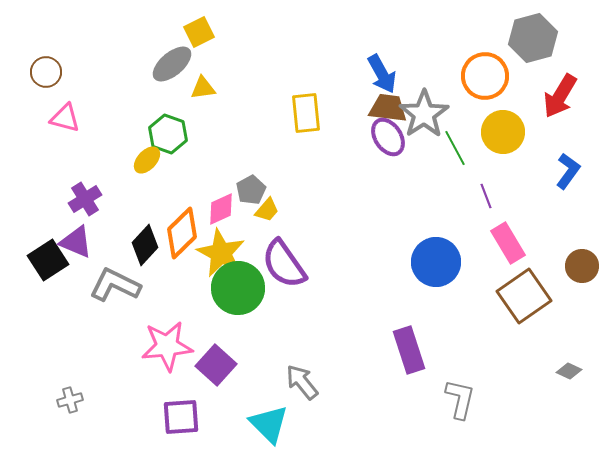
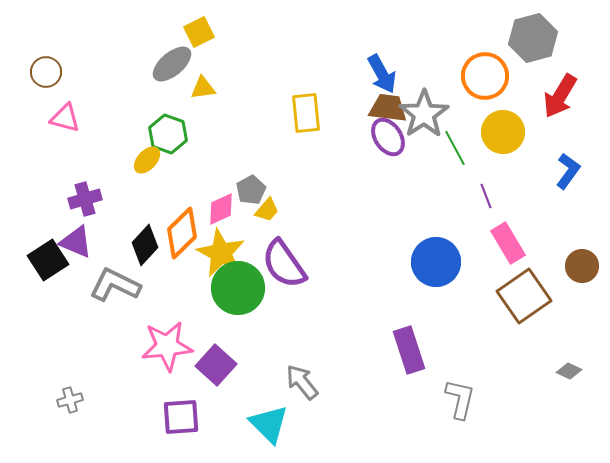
purple cross at (85, 199): rotated 16 degrees clockwise
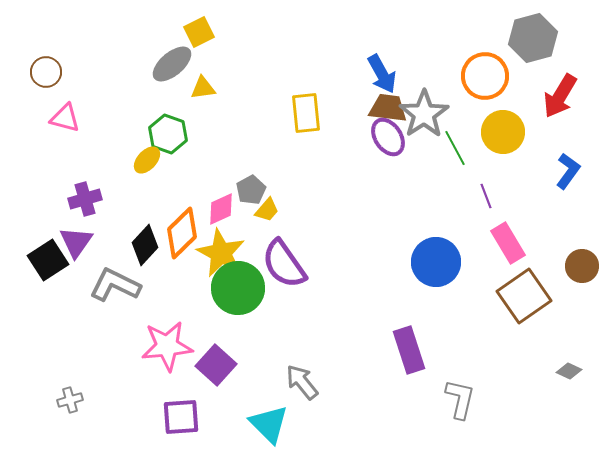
purple triangle at (76, 242): rotated 42 degrees clockwise
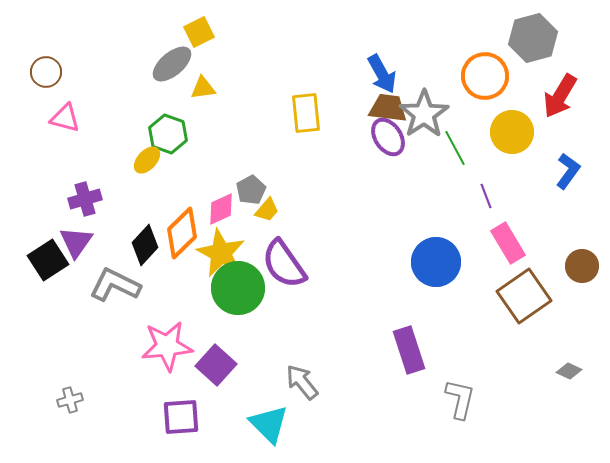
yellow circle at (503, 132): moved 9 px right
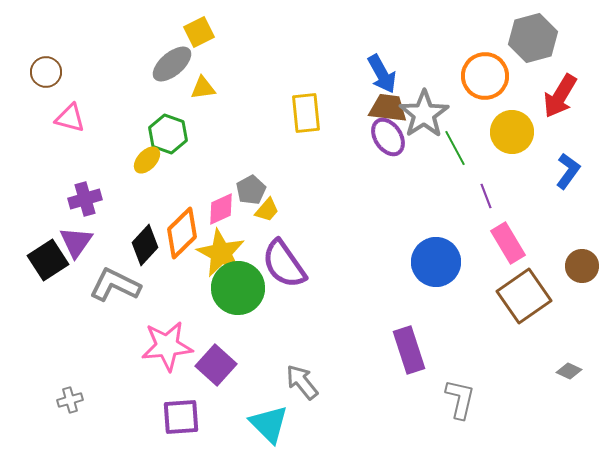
pink triangle at (65, 118): moved 5 px right
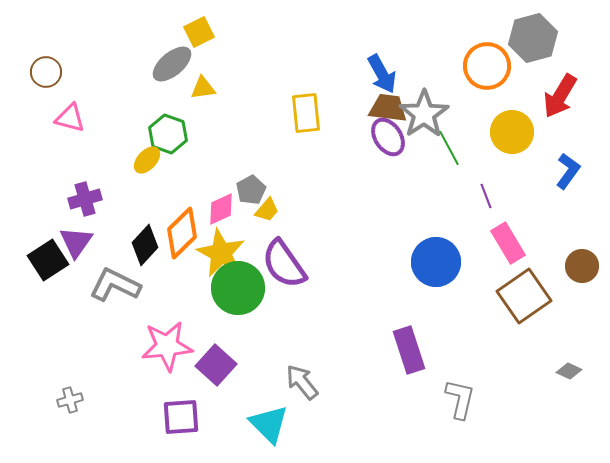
orange circle at (485, 76): moved 2 px right, 10 px up
green line at (455, 148): moved 6 px left
